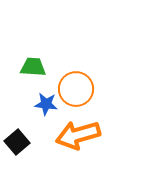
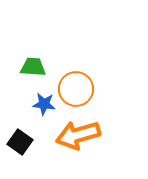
blue star: moved 2 px left
black square: moved 3 px right; rotated 15 degrees counterclockwise
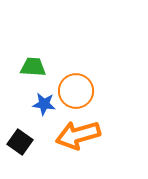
orange circle: moved 2 px down
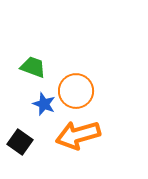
green trapezoid: rotated 16 degrees clockwise
blue star: rotated 15 degrees clockwise
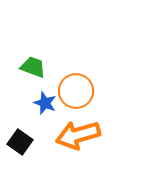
blue star: moved 1 px right, 1 px up
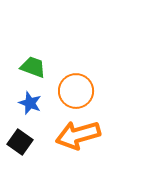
blue star: moved 15 px left
